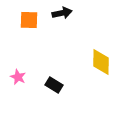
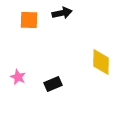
black rectangle: moved 1 px left, 1 px up; rotated 54 degrees counterclockwise
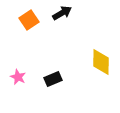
black arrow: rotated 18 degrees counterclockwise
orange square: rotated 36 degrees counterclockwise
black rectangle: moved 5 px up
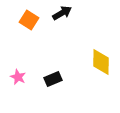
orange square: rotated 24 degrees counterclockwise
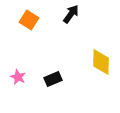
black arrow: moved 9 px right, 1 px down; rotated 24 degrees counterclockwise
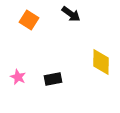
black arrow: rotated 90 degrees clockwise
black rectangle: rotated 12 degrees clockwise
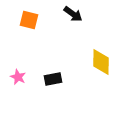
black arrow: moved 2 px right
orange square: rotated 18 degrees counterclockwise
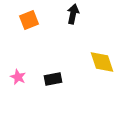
black arrow: rotated 114 degrees counterclockwise
orange square: rotated 36 degrees counterclockwise
yellow diamond: moved 1 px right; rotated 20 degrees counterclockwise
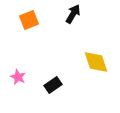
black arrow: rotated 18 degrees clockwise
yellow diamond: moved 6 px left
black rectangle: moved 6 px down; rotated 24 degrees counterclockwise
